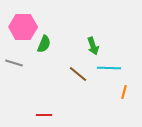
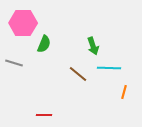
pink hexagon: moved 4 px up
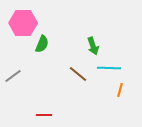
green semicircle: moved 2 px left
gray line: moved 1 px left, 13 px down; rotated 54 degrees counterclockwise
orange line: moved 4 px left, 2 px up
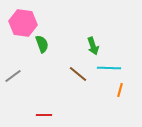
pink hexagon: rotated 8 degrees clockwise
green semicircle: rotated 42 degrees counterclockwise
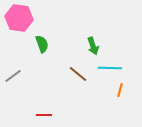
pink hexagon: moved 4 px left, 5 px up
cyan line: moved 1 px right
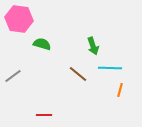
pink hexagon: moved 1 px down
green semicircle: rotated 54 degrees counterclockwise
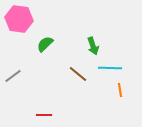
green semicircle: moved 3 px right; rotated 60 degrees counterclockwise
orange line: rotated 24 degrees counterclockwise
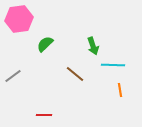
pink hexagon: rotated 16 degrees counterclockwise
cyan line: moved 3 px right, 3 px up
brown line: moved 3 px left
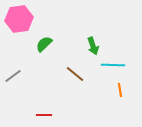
green semicircle: moved 1 px left
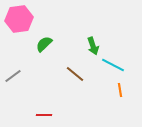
cyan line: rotated 25 degrees clockwise
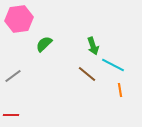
brown line: moved 12 px right
red line: moved 33 px left
